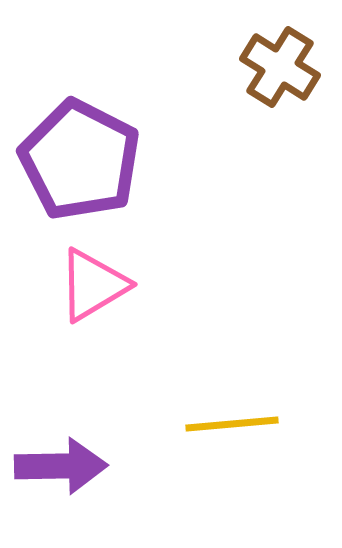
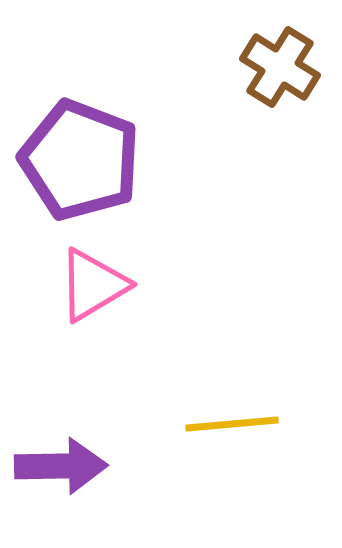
purple pentagon: rotated 6 degrees counterclockwise
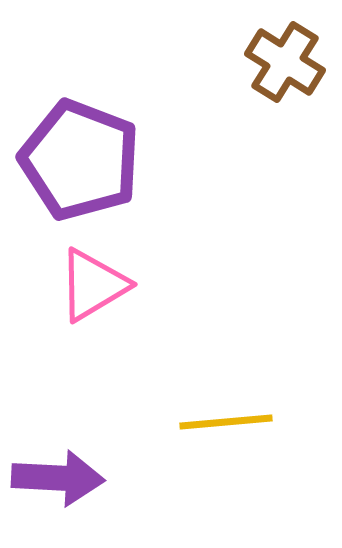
brown cross: moved 5 px right, 5 px up
yellow line: moved 6 px left, 2 px up
purple arrow: moved 3 px left, 12 px down; rotated 4 degrees clockwise
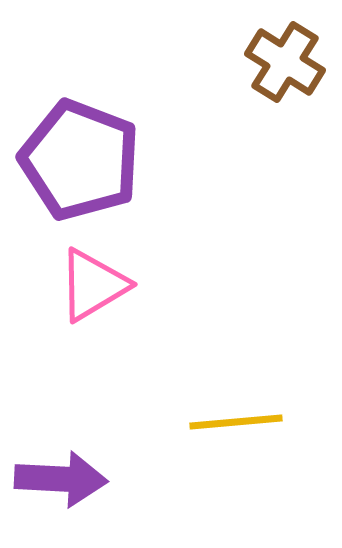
yellow line: moved 10 px right
purple arrow: moved 3 px right, 1 px down
